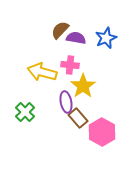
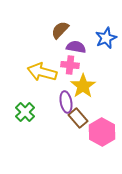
purple semicircle: moved 9 px down
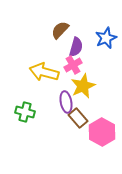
purple semicircle: rotated 96 degrees clockwise
pink cross: moved 3 px right; rotated 36 degrees counterclockwise
yellow arrow: moved 2 px right
yellow star: rotated 10 degrees clockwise
green cross: rotated 30 degrees counterclockwise
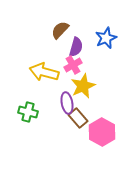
purple ellipse: moved 1 px right, 1 px down
green cross: moved 3 px right
